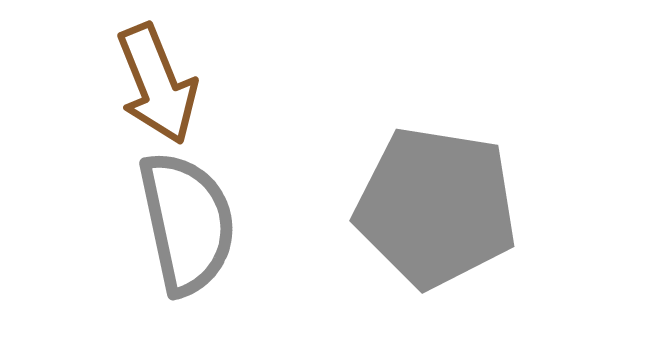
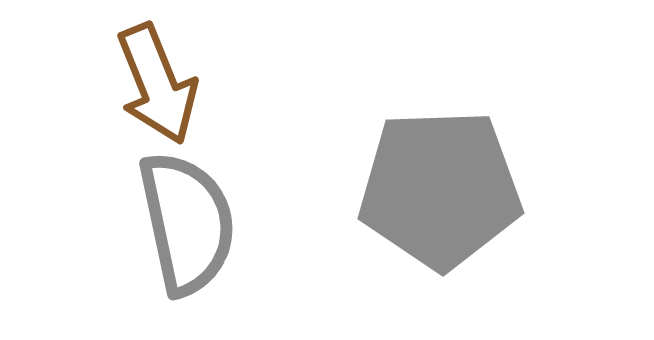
gray pentagon: moved 4 px right, 18 px up; rotated 11 degrees counterclockwise
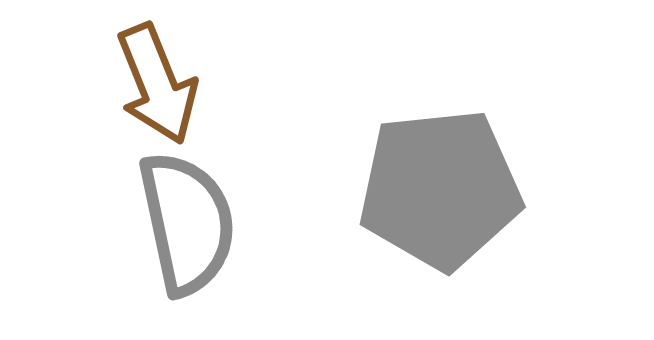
gray pentagon: rotated 4 degrees counterclockwise
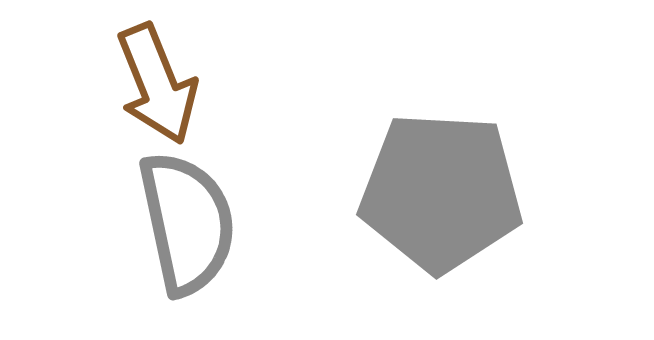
gray pentagon: moved 1 px right, 3 px down; rotated 9 degrees clockwise
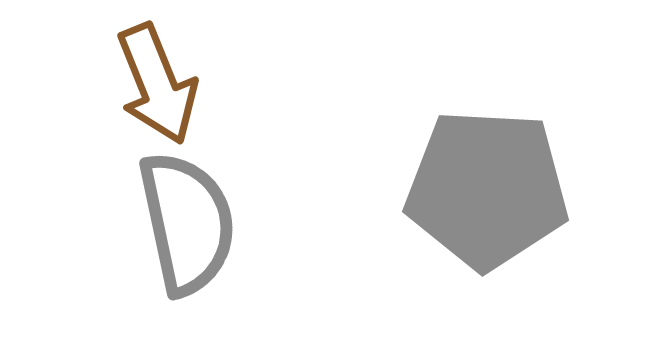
gray pentagon: moved 46 px right, 3 px up
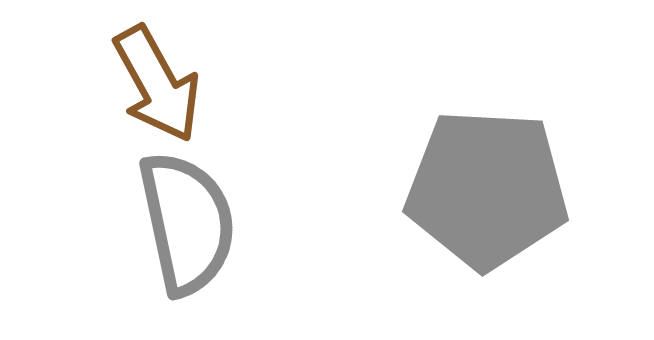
brown arrow: rotated 7 degrees counterclockwise
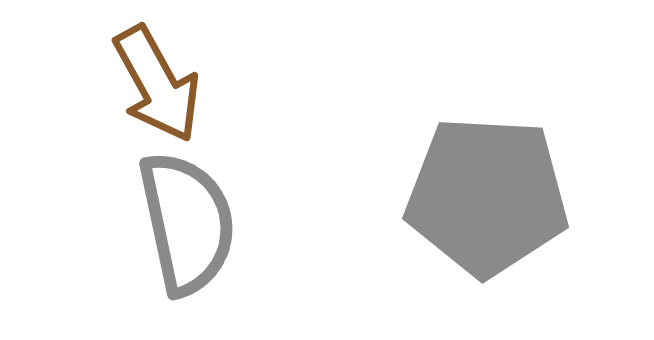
gray pentagon: moved 7 px down
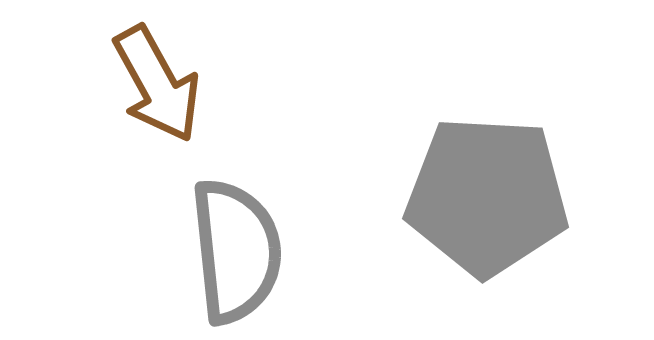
gray semicircle: moved 49 px right, 28 px down; rotated 6 degrees clockwise
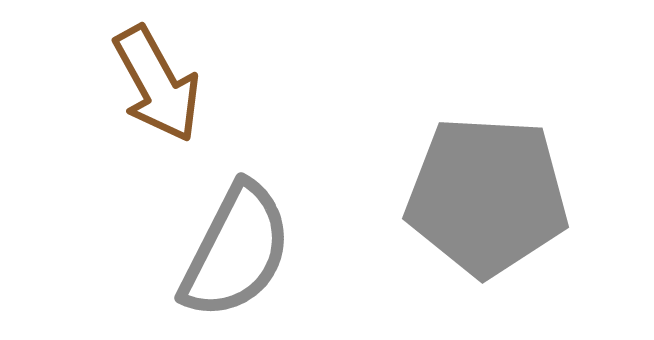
gray semicircle: rotated 33 degrees clockwise
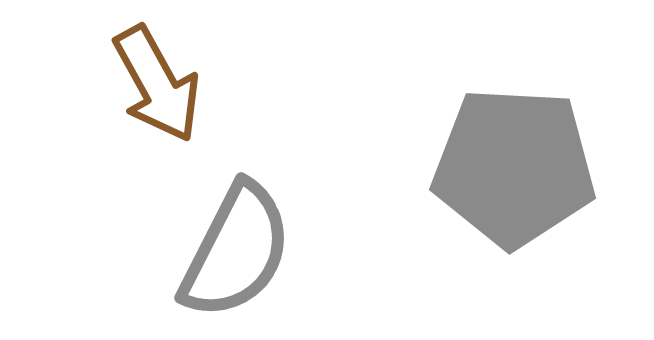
gray pentagon: moved 27 px right, 29 px up
